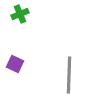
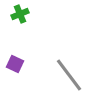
gray line: rotated 39 degrees counterclockwise
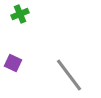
purple square: moved 2 px left, 1 px up
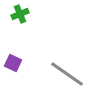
gray line: moved 2 px left, 1 px up; rotated 18 degrees counterclockwise
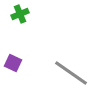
gray line: moved 4 px right, 1 px up
